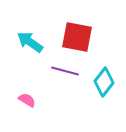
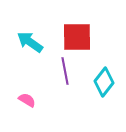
red square: rotated 12 degrees counterclockwise
purple line: rotated 64 degrees clockwise
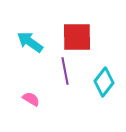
pink semicircle: moved 4 px right, 1 px up
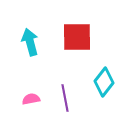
cyan arrow: rotated 40 degrees clockwise
purple line: moved 27 px down
pink semicircle: rotated 42 degrees counterclockwise
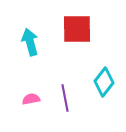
red square: moved 8 px up
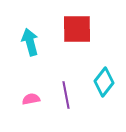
purple line: moved 1 px right, 3 px up
